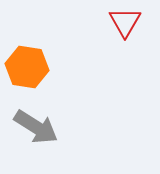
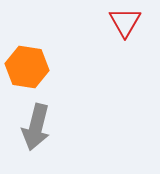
gray arrow: rotated 72 degrees clockwise
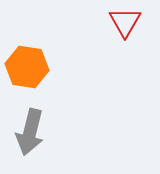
gray arrow: moved 6 px left, 5 px down
